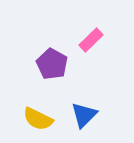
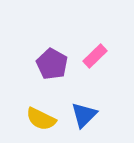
pink rectangle: moved 4 px right, 16 px down
yellow semicircle: moved 3 px right
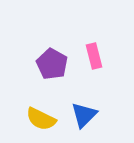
pink rectangle: moved 1 px left; rotated 60 degrees counterclockwise
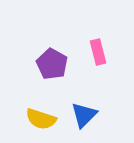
pink rectangle: moved 4 px right, 4 px up
yellow semicircle: rotated 8 degrees counterclockwise
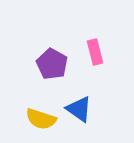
pink rectangle: moved 3 px left
blue triangle: moved 5 px left, 6 px up; rotated 40 degrees counterclockwise
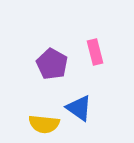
blue triangle: moved 1 px up
yellow semicircle: moved 3 px right, 5 px down; rotated 12 degrees counterclockwise
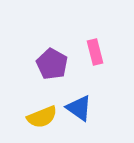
yellow semicircle: moved 2 px left, 7 px up; rotated 28 degrees counterclockwise
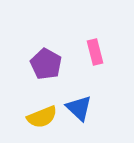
purple pentagon: moved 6 px left
blue triangle: rotated 8 degrees clockwise
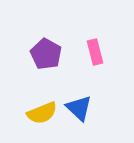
purple pentagon: moved 10 px up
yellow semicircle: moved 4 px up
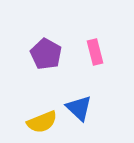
yellow semicircle: moved 9 px down
